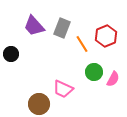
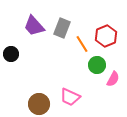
green circle: moved 3 px right, 7 px up
pink trapezoid: moved 7 px right, 8 px down
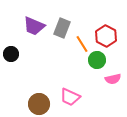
purple trapezoid: rotated 25 degrees counterclockwise
red hexagon: rotated 10 degrees counterclockwise
green circle: moved 5 px up
pink semicircle: rotated 49 degrees clockwise
